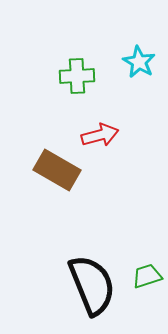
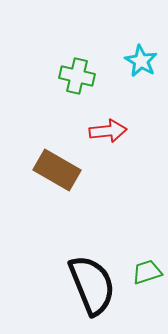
cyan star: moved 2 px right, 1 px up
green cross: rotated 16 degrees clockwise
red arrow: moved 8 px right, 4 px up; rotated 9 degrees clockwise
green trapezoid: moved 4 px up
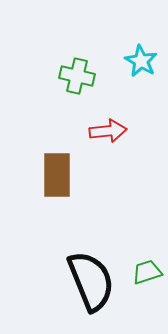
brown rectangle: moved 5 px down; rotated 60 degrees clockwise
black semicircle: moved 1 px left, 4 px up
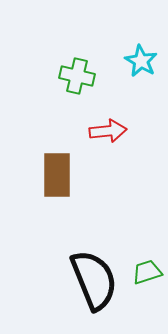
black semicircle: moved 3 px right, 1 px up
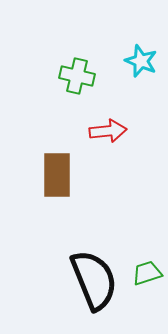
cyan star: rotated 8 degrees counterclockwise
green trapezoid: moved 1 px down
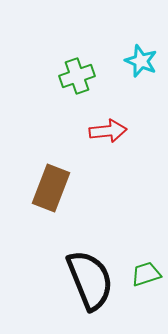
green cross: rotated 32 degrees counterclockwise
brown rectangle: moved 6 px left, 13 px down; rotated 21 degrees clockwise
green trapezoid: moved 1 px left, 1 px down
black semicircle: moved 4 px left
